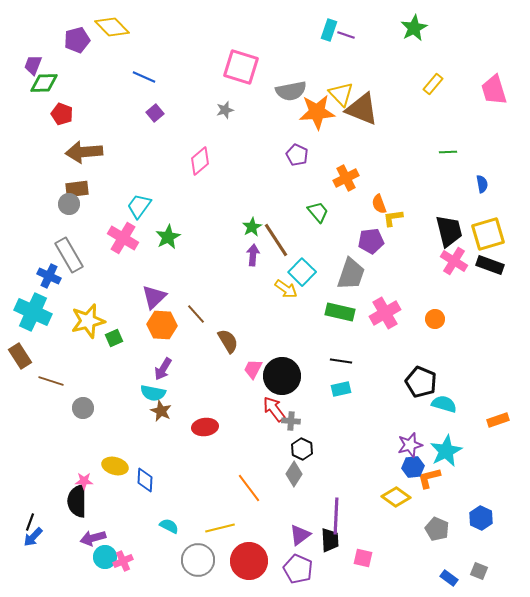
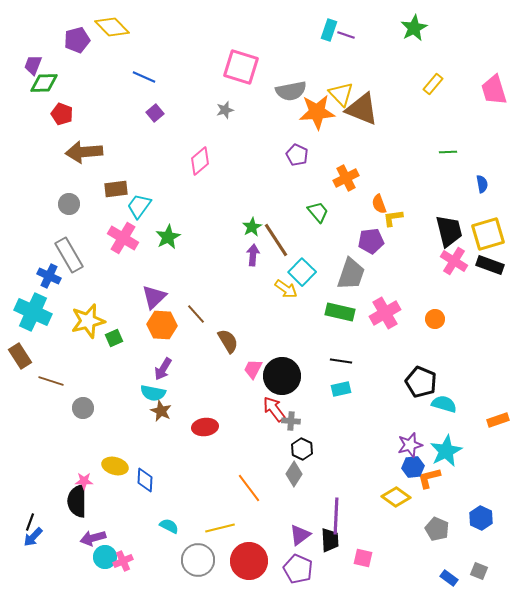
brown rectangle at (77, 189): moved 39 px right
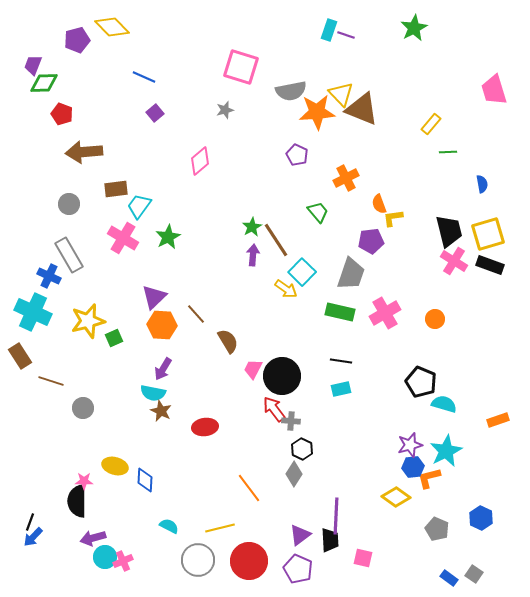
yellow rectangle at (433, 84): moved 2 px left, 40 px down
gray square at (479, 571): moved 5 px left, 3 px down; rotated 12 degrees clockwise
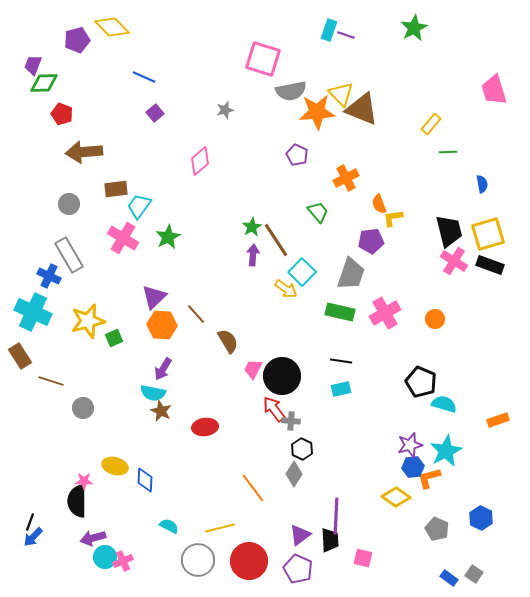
pink square at (241, 67): moved 22 px right, 8 px up
orange line at (249, 488): moved 4 px right
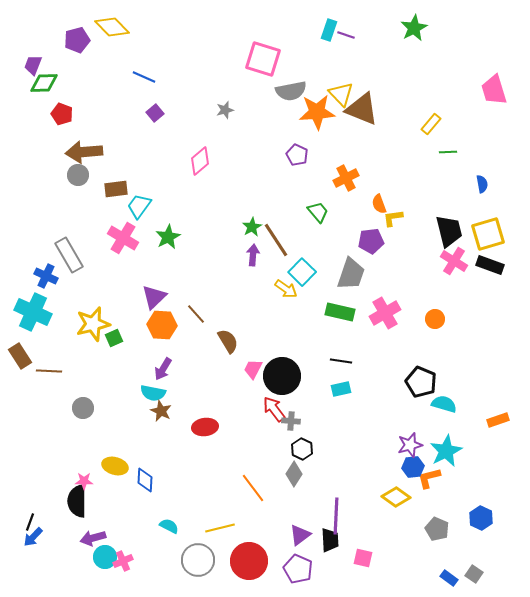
gray circle at (69, 204): moved 9 px right, 29 px up
blue cross at (49, 276): moved 3 px left
yellow star at (88, 321): moved 5 px right, 3 px down
brown line at (51, 381): moved 2 px left, 10 px up; rotated 15 degrees counterclockwise
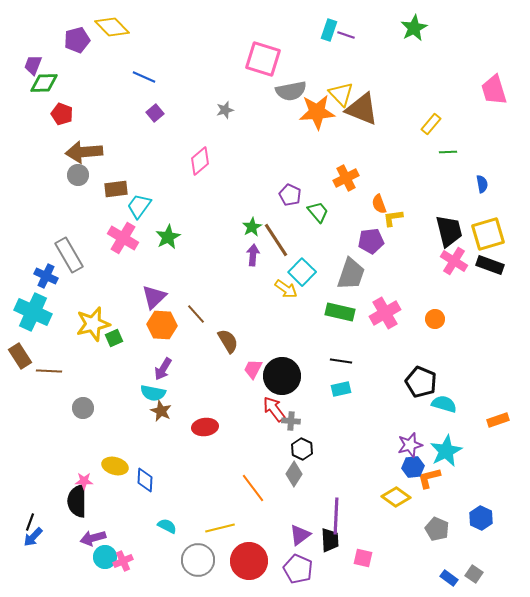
purple pentagon at (297, 155): moved 7 px left, 40 px down
cyan semicircle at (169, 526): moved 2 px left
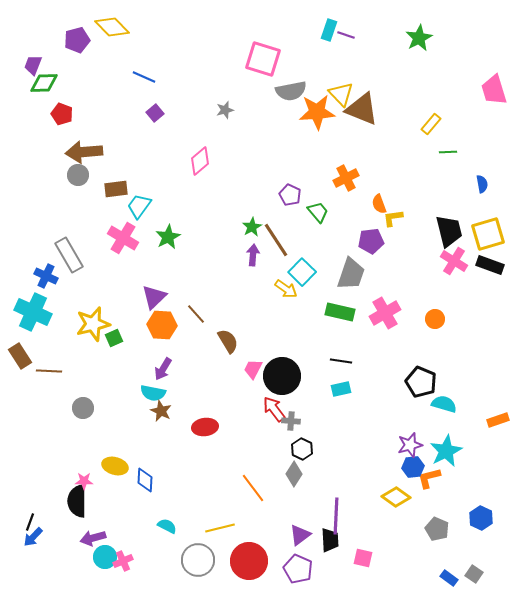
green star at (414, 28): moved 5 px right, 10 px down
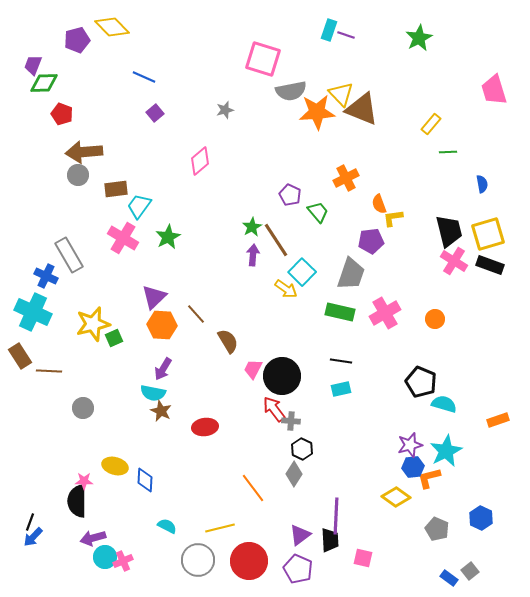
gray square at (474, 574): moved 4 px left, 3 px up; rotated 18 degrees clockwise
